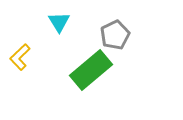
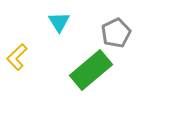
gray pentagon: moved 1 px right, 2 px up
yellow L-shape: moved 3 px left
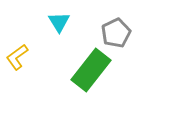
yellow L-shape: rotated 8 degrees clockwise
green rectangle: rotated 12 degrees counterclockwise
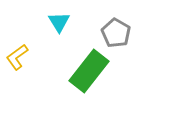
gray pentagon: rotated 16 degrees counterclockwise
green rectangle: moved 2 px left, 1 px down
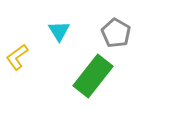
cyan triangle: moved 9 px down
green rectangle: moved 4 px right, 5 px down
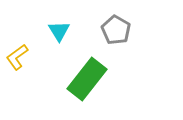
gray pentagon: moved 3 px up
green rectangle: moved 6 px left, 3 px down
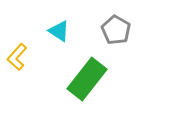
cyan triangle: rotated 25 degrees counterclockwise
yellow L-shape: rotated 12 degrees counterclockwise
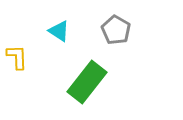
yellow L-shape: rotated 136 degrees clockwise
green rectangle: moved 3 px down
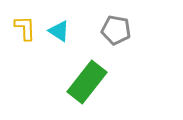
gray pentagon: rotated 20 degrees counterclockwise
yellow L-shape: moved 8 px right, 29 px up
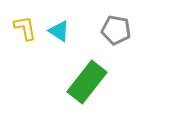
yellow L-shape: rotated 8 degrees counterclockwise
